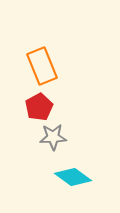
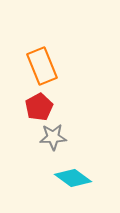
cyan diamond: moved 1 px down
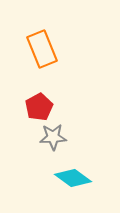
orange rectangle: moved 17 px up
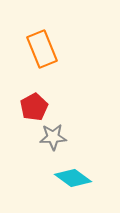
red pentagon: moved 5 px left
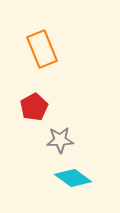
gray star: moved 7 px right, 3 px down
